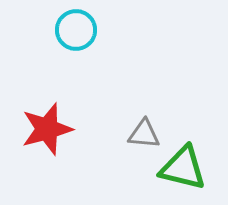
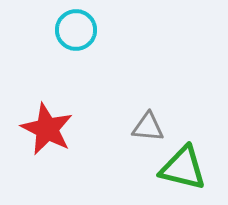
red star: rotated 30 degrees counterclockwise
gray triangle: moved 4 px right, 7 px up
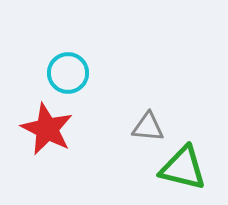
cyan circle: moved 8 px left, 43 px down
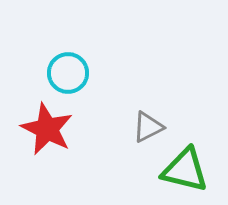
gray triangle: rotated 32 degrees counterclockwise
green triangle: moved 2 px right, 2 px down
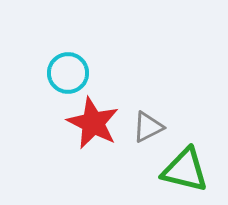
red star: moved 46 px right, 6 px up
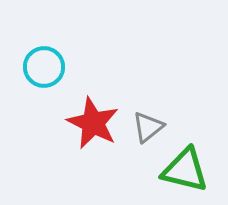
cyan circle: moved 24 px left, 6 px up
gray triangle: rotated 12 degrees counterclockwise
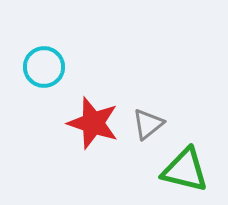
red star: rotated 8 degrees counterclockwise
gray triangle: moved 3 px up
